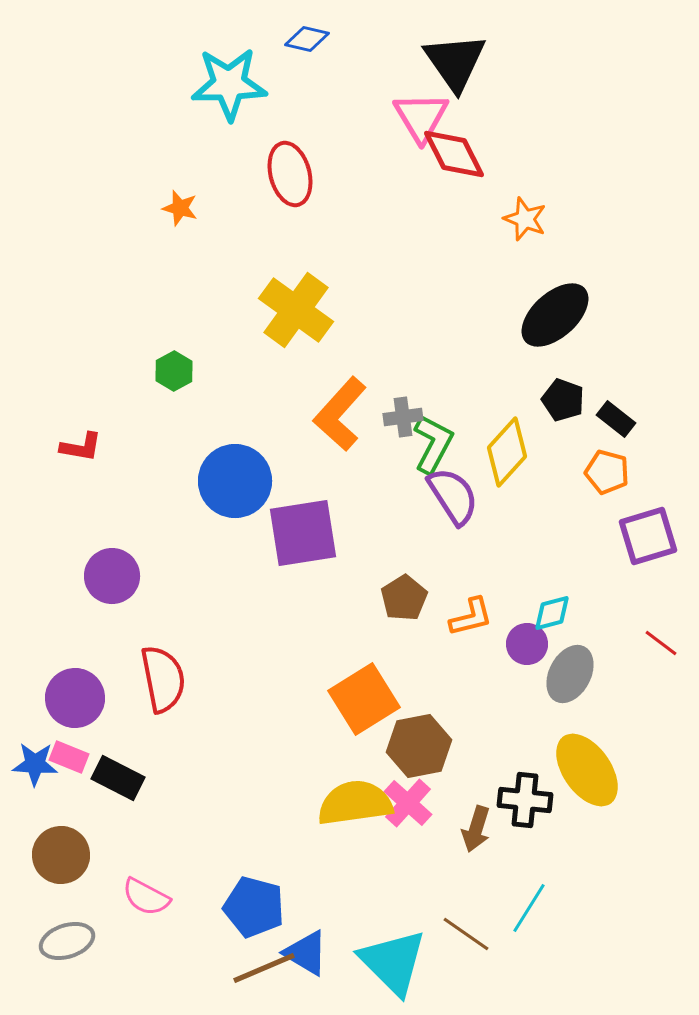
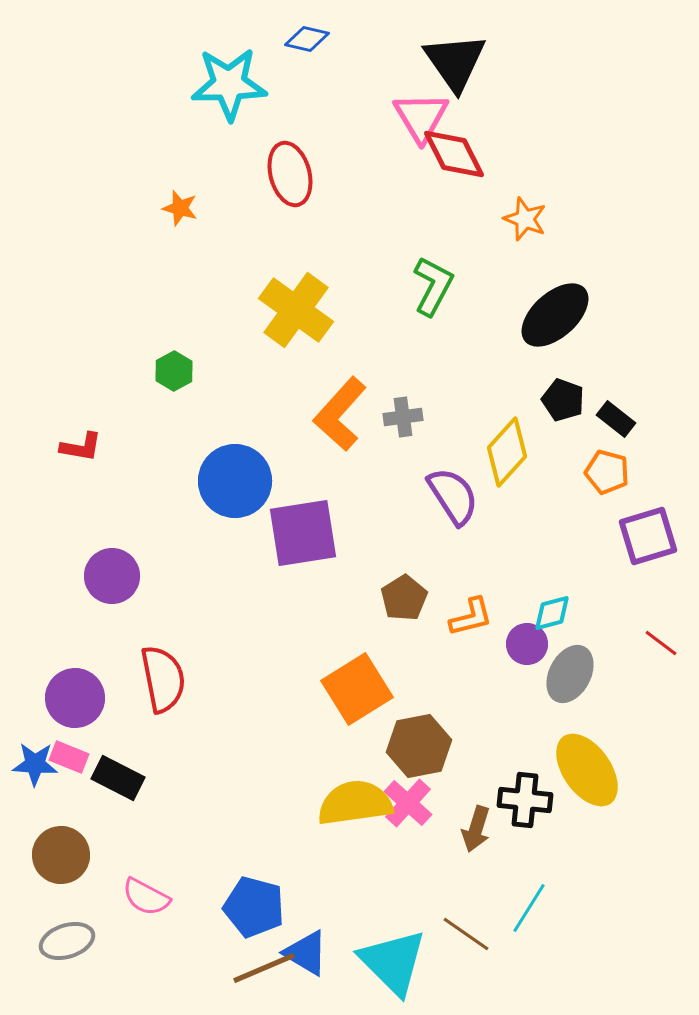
green L-shape at (433, 444): moved 158 px up
orange square at (364, 699): moved 7 px left, 10 px up
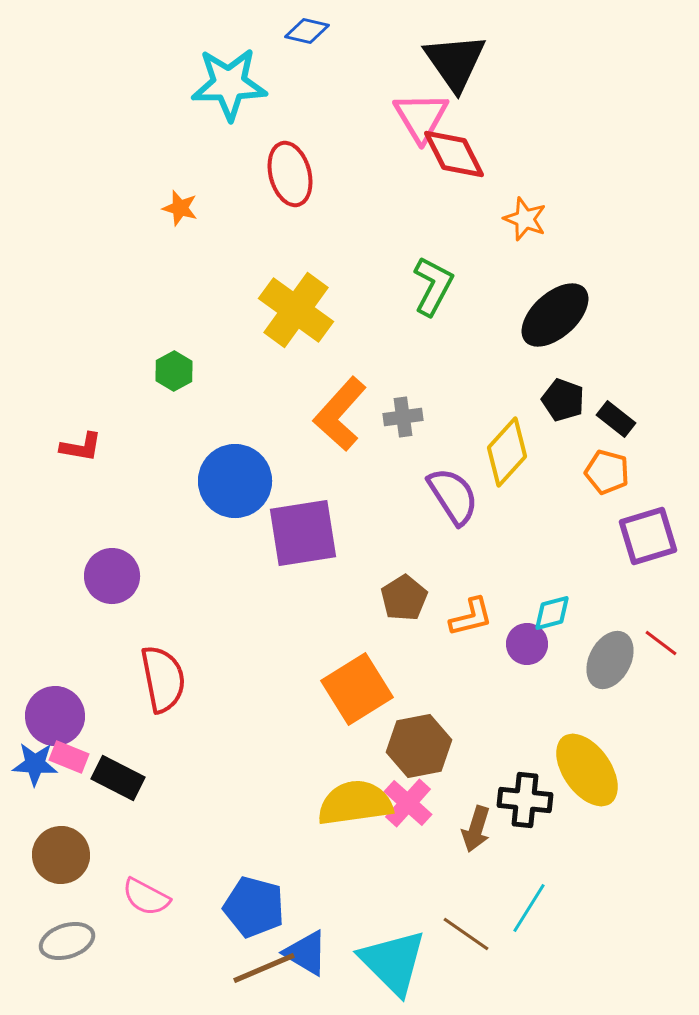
blue diamond at (307, 39): moved 8 px up
gray ellipse at (570, 674): moved 40 px right, 14 px up
purple circle at (75, 698): moved 20 px left, 18 px down
